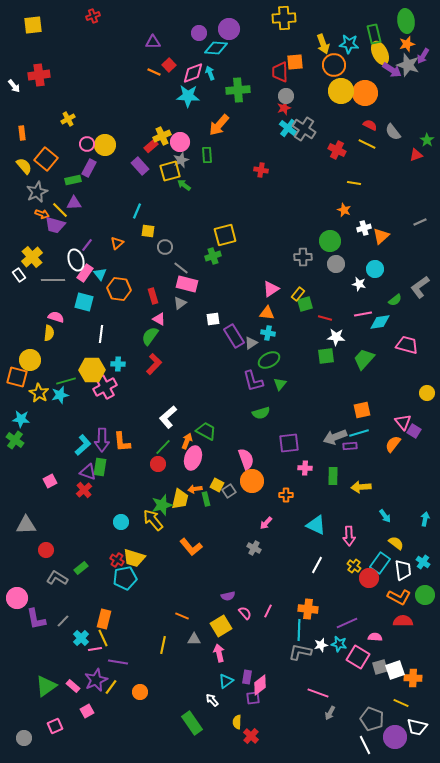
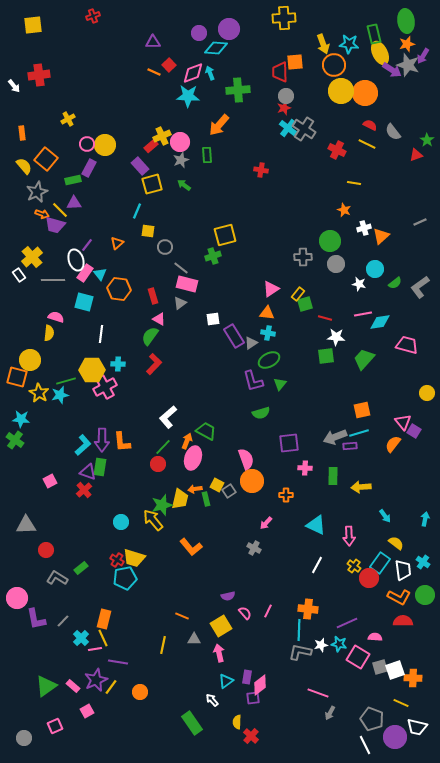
yellow square at (170, 171): moved 18 px left, 13 px down
green semicircle at (395, 300): moved 17 px up
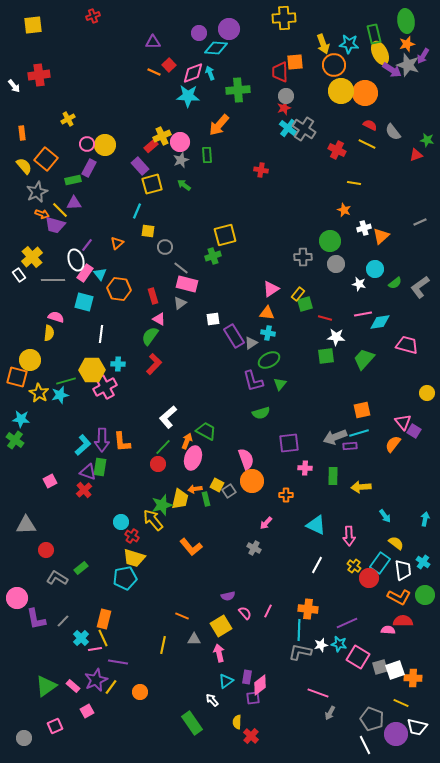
green star at (427, 140): rotated 24 degrees counterclockwise
red cross at (117, 560): moved 15 px right, 24 px up
pink semicircle at (375, 637): moved 13 px right, 7 px up
purple circle at (395, 737): moved 1 px right, 3 px up
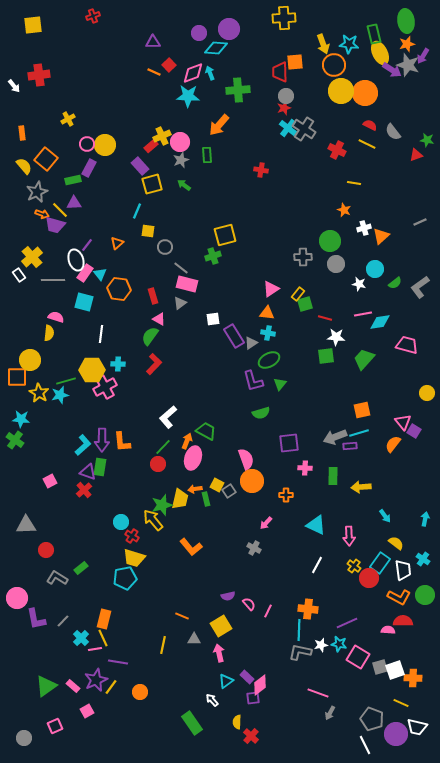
orange square at (17, 377): rotated 15 degrees counterclockwise
cyan cross at (423, 562): moved 3 px up
pink semicircle at (245, 613): moved 4 px right, 9 px up
purple rectangle at (247, 677): rotated 56 degrees counterclockwise
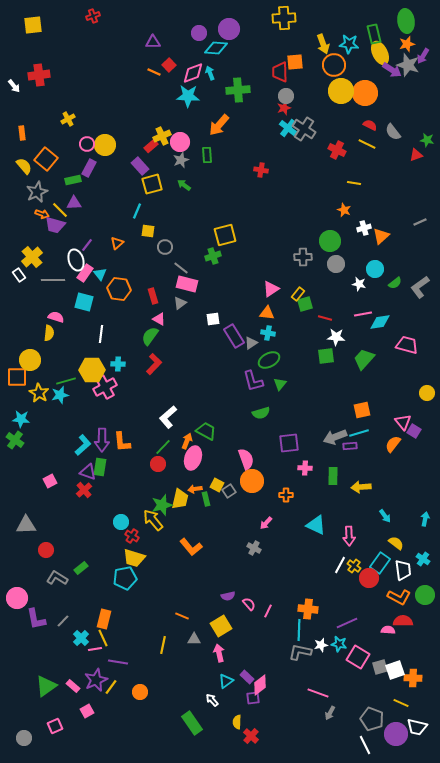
white line at (317, 565): moved 23 px right
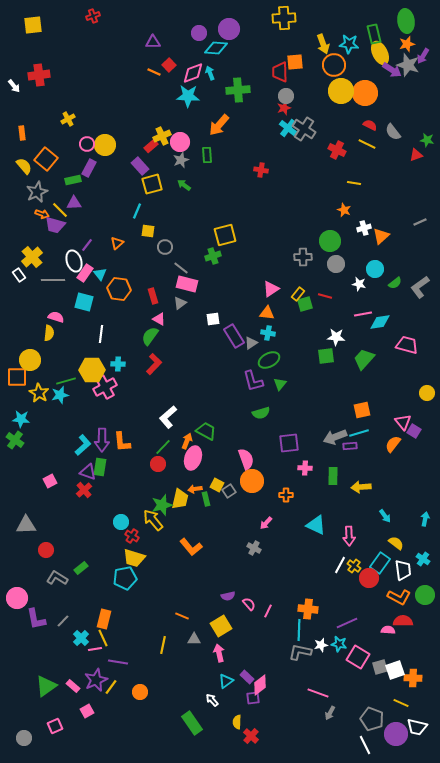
white ellipse at (76, 260): moved 2 px left, 1 px down
red line at (325, 318): moved 22 px up
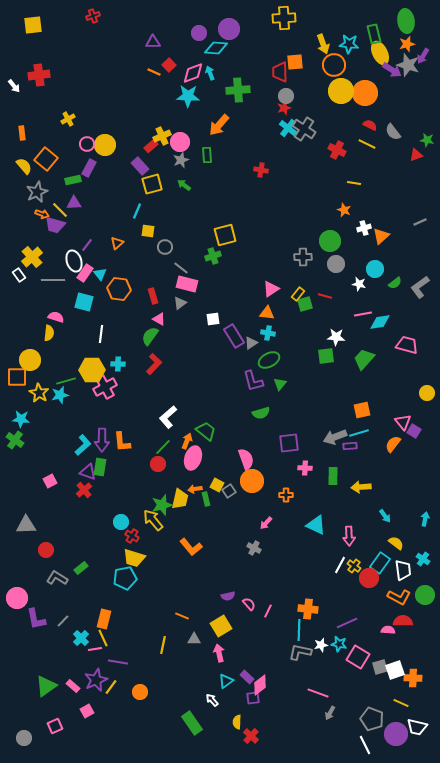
green trapezoid at (206, 431): rotated 10 degrees clockwise
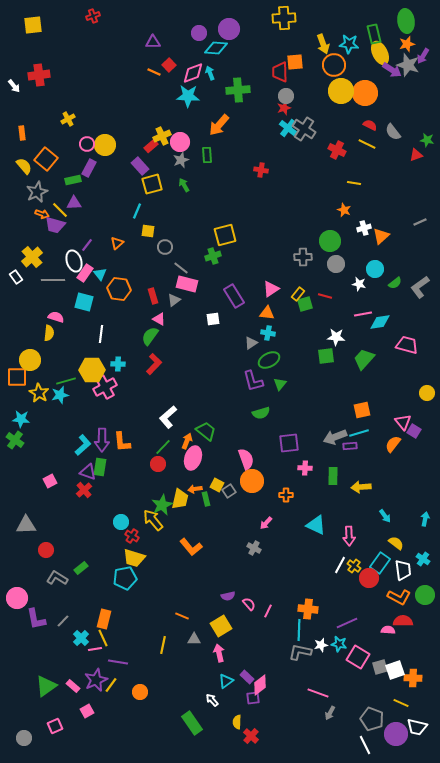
green arrow at (184, 185): rotated 24 degrees clockwise
white rectangle at (19, 275): moved 3 px left, 2 px down
gray triangle at (180, 303): moved 6 px left, 3 px up
purple rectangle at (234, 336): moved 40 px up
green star at (162, 505): rotated 10 degrees counterclockwise
yellow line at (111, 687): moved 2 px up
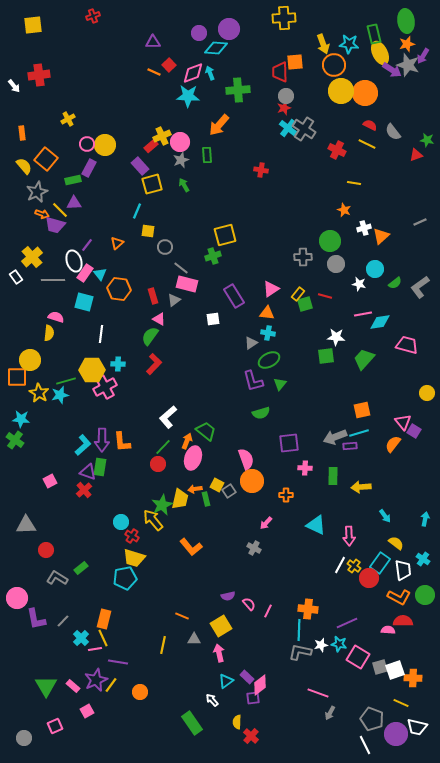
green triangle at (46, 686): rotated 25 degrees counterclockwise
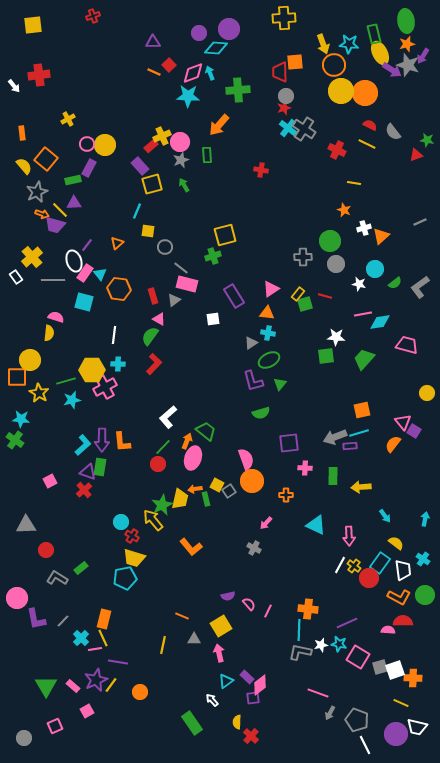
white line at (101, 334): moved 13 px right, 1 px down
cyan star at (60, 395): moved 12 px right, 5 px down
gray pentagon at (372, 719): moved 15 px left, 1 px down
